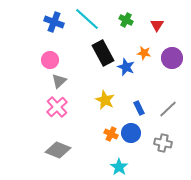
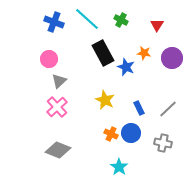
green cross: moved 5 px left
pink circle: moved 1 px left, 1 px up
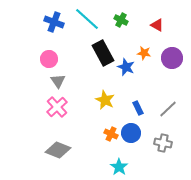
red triangle: rotated 32 degrees counterclockwise
gray triangle: moved 1 px left; rotated 21 degrees counterclockwise
blue rectangle: moved 1 px left
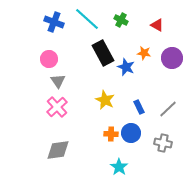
blue rectangle: moved 1 px right, 1 px up
orange cross: rotated 24 degrees counterclockwise
gray diamond: rotated 30 degrees counterclockwise
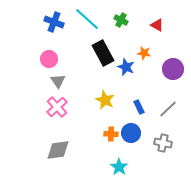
purple circle: moved 1 px right, 11 px down
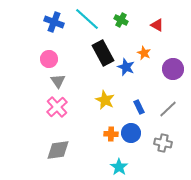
orange star: rotated 16 degrees clockwise
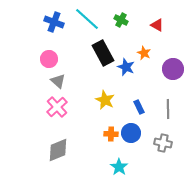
gray triangle: rotated 14 degrees counterclockwise
gray line: rotated 48 degrees counterclockwise
gray diamond: rotated 15 degrees counterclockwise
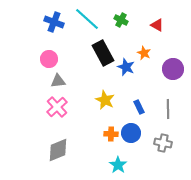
gray triangle: rotated 49 degrees counterclockwise
cyan star: moved 1 px left, 2 px up
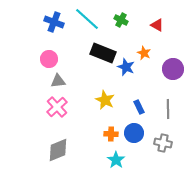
black rectangle: rotated 40 degrees counterclockwise
blue circle: moved 3 px right
cyan star: moved 2 px left, 5 px up
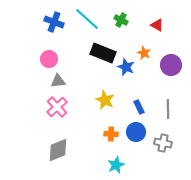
purple circle: moved 2 px left, 4 px up
blue circle: moved 2 px right, 1 px up
cyan star: moved 5 px down; rotated 12 degrees clockwise
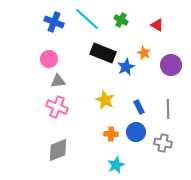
blue star: rotated 24 degrees clockwise
pink cross: rotated 25 degrees counterclockwise
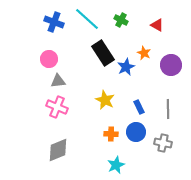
black rectangle: rotated 35 degrees clockwise
